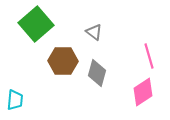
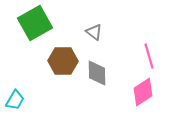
green square: moved 1 px left, 1 px up; rotated 12 degrees clockwise
gray diamond: rotated 16 degrees counterclockwise
cyan trapezoid: rotated 25 degrees clockwise
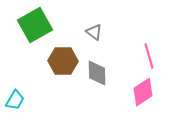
green square: moved 2 px down
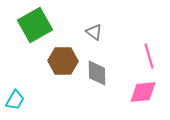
pink diamond: rotated 28 degrees clockwise
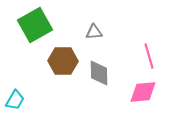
gray triangle: rotated 42 degrees counterclockwise
gray diamond: moved 2 px right
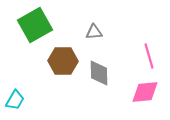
pink diamond: moved 2 px right
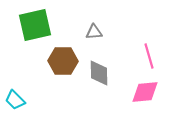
green square: rotated 16 degrees clockwise
cyan trapezoid: rotated 105 degrees clockwise
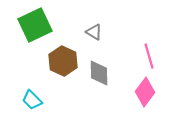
green square: rotated 12 degrees counterclockwise
gray triangle: rotated 36 degrees clockwise
brown hexagon: rotated 24 degrees clockwise
pink diamond: rotated 48 degrees counterclockwise
cyan trapezoid: moved 17 px right
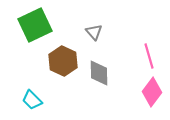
gray triangle: rotated 18 degrees clockwise
pink diamond: moved 7 px right
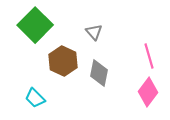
green square: rotated 20 degrees counterclockwise
gray diamond: rotated 12 degrees clockwise
pink diamond: moved 4 px left
cyan trapezoid: moved 3 px right, 2 px up
